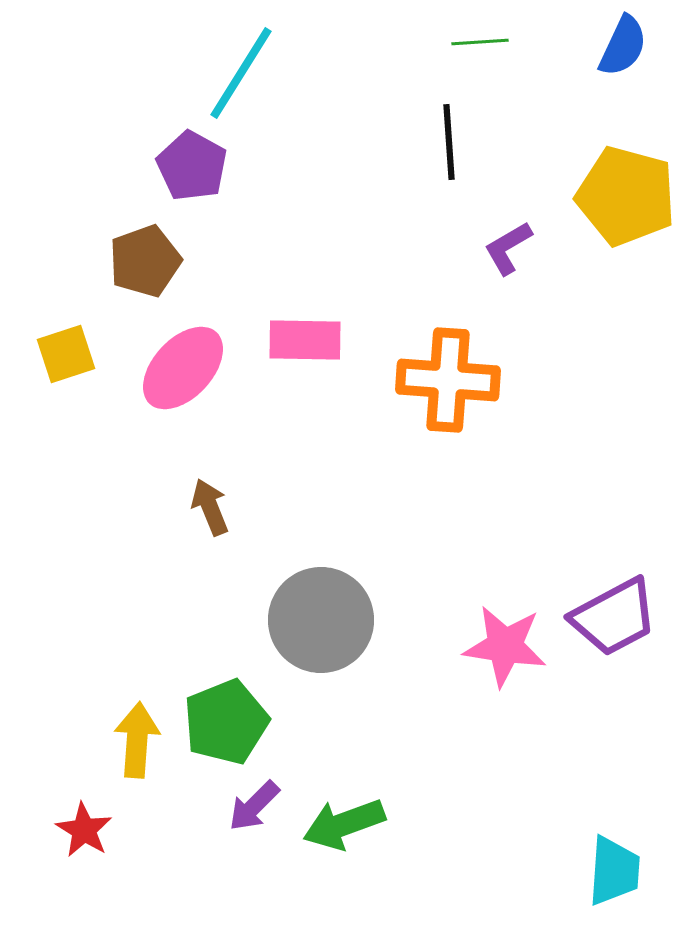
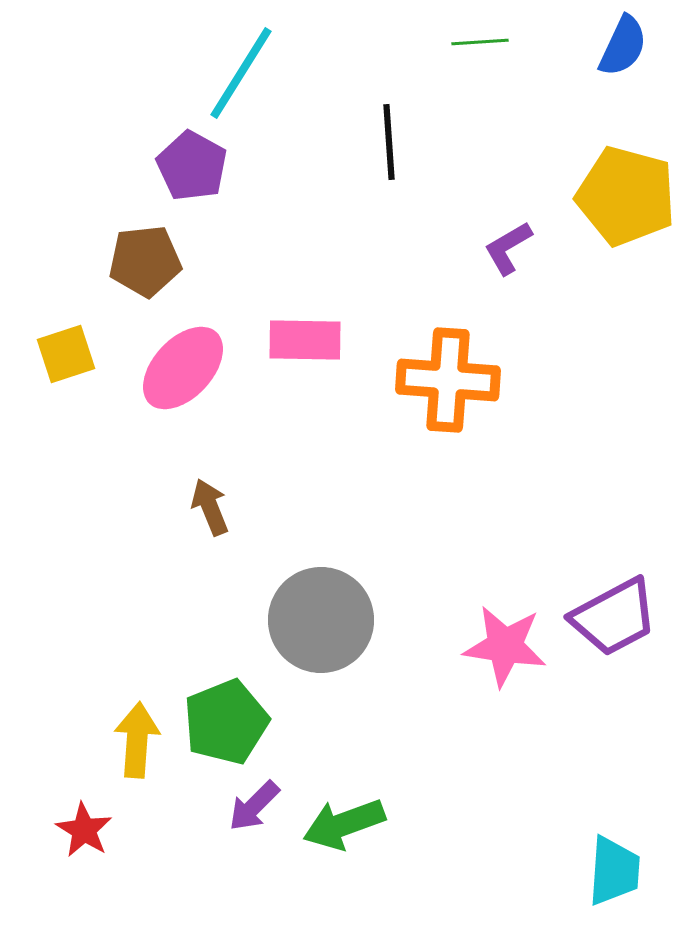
black line: moved 60 px left
brown pentagon: rotated 14 degrees clockwise
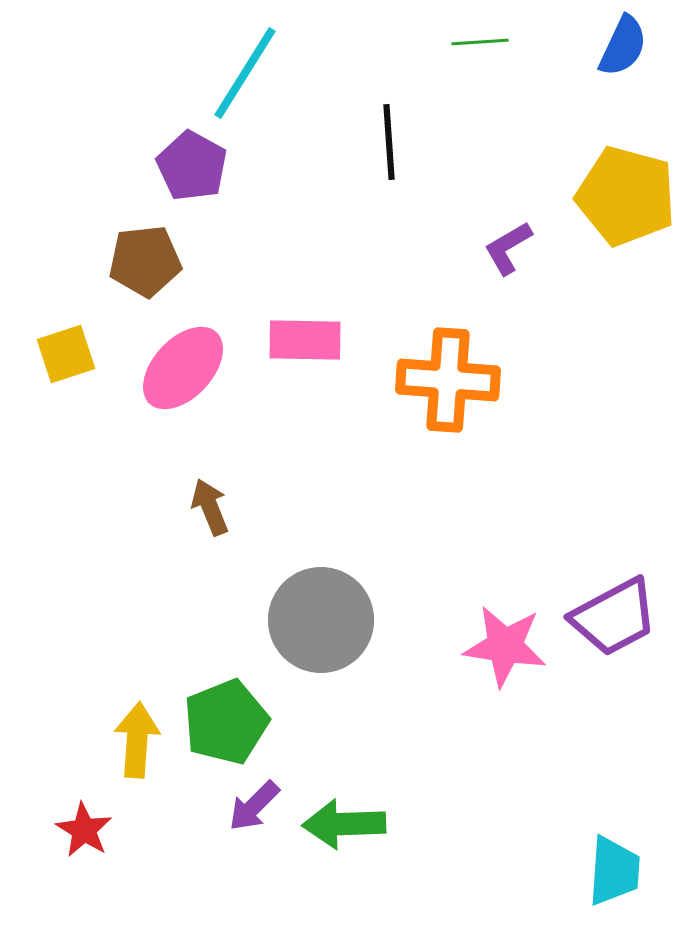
cyan line: moved 4 px right
green arrow: rotated 18 degrees clockwise
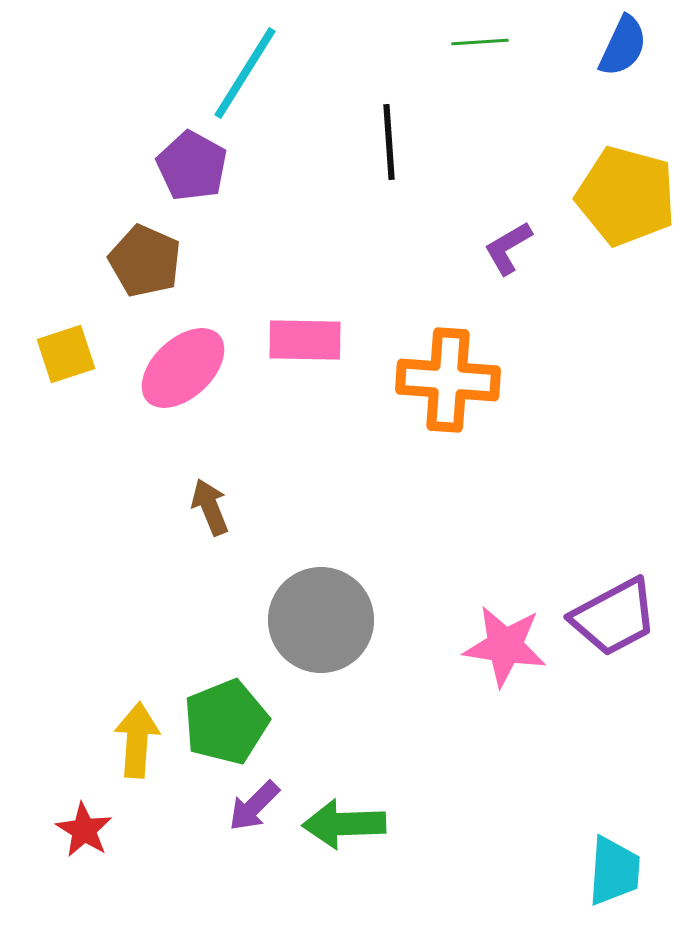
brown pentagon: rotated 30 degrees clockwise
pink ellipse: rotated 4 degrees clockwise
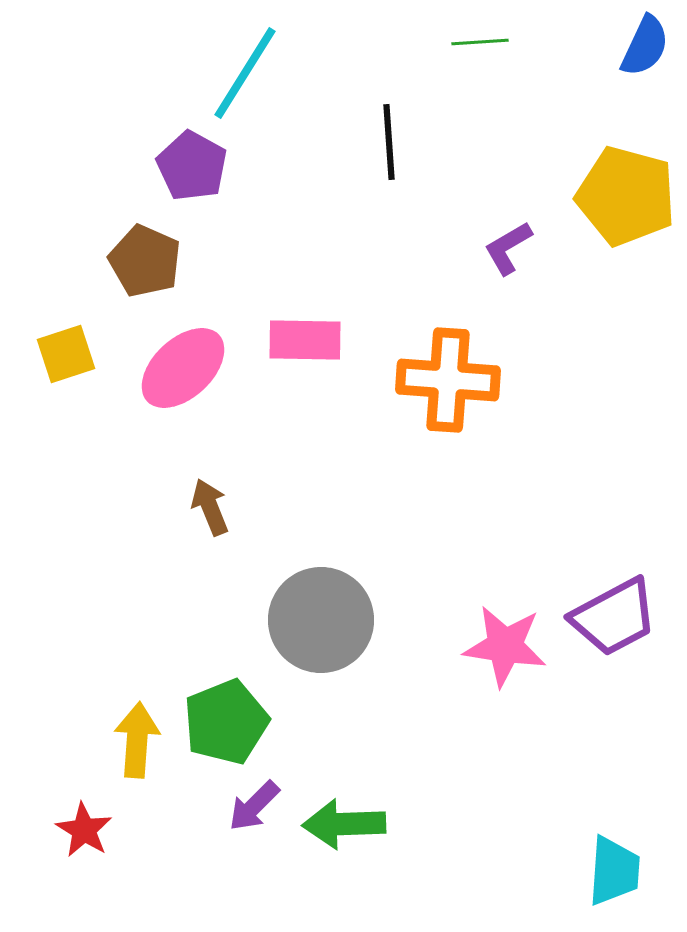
blue semicircle: moved 22 px right
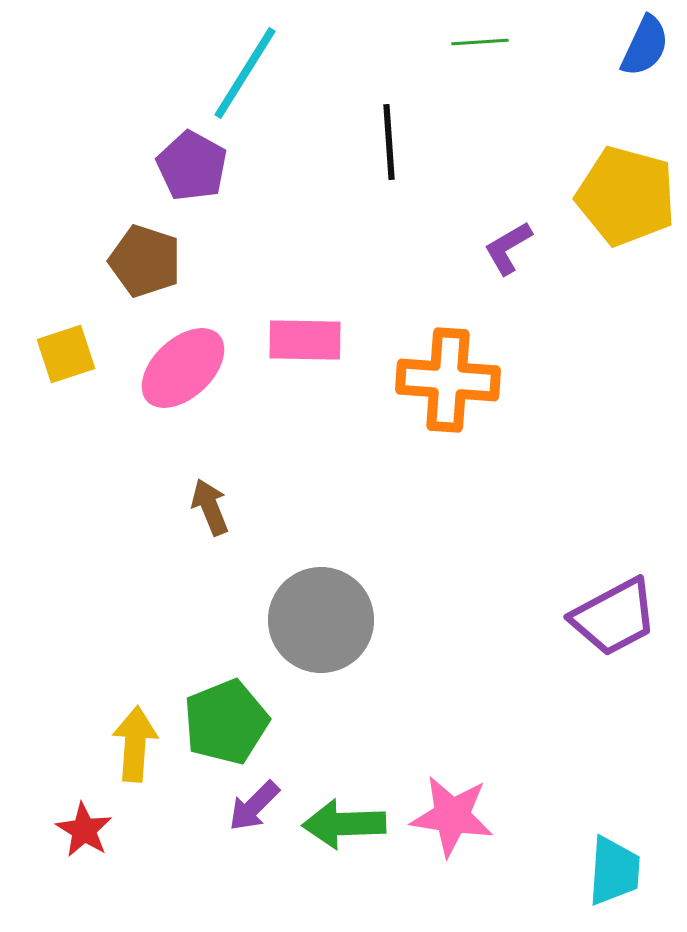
brown pentagon: rotated 6 degrees counterclockwise
pink star: moved 53 px left, 170 px down
yellow arrow: moved 2 px left, 4 px down
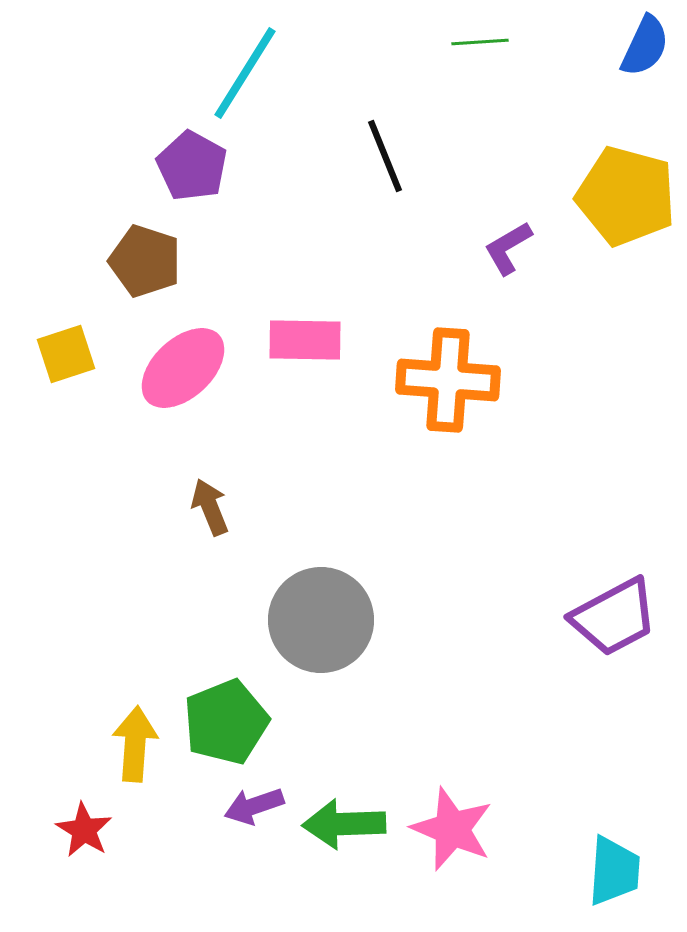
black line: moved 4 px left, 14 px down; rotated 18 degrees counterclockwise
purple arrow: rotated 26 degrees clockwise
pink star: moved 13 px down; rotated 14 degrees clockwise
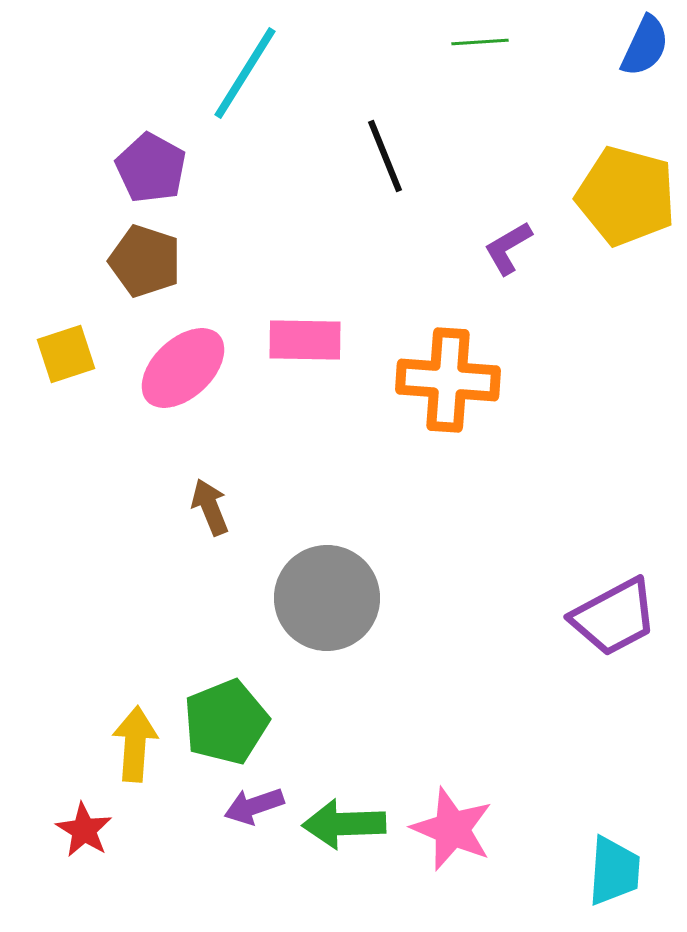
purple pentagon: moved 41 px left, 2 px down
gray circle: moved 6 px right, 22 px up
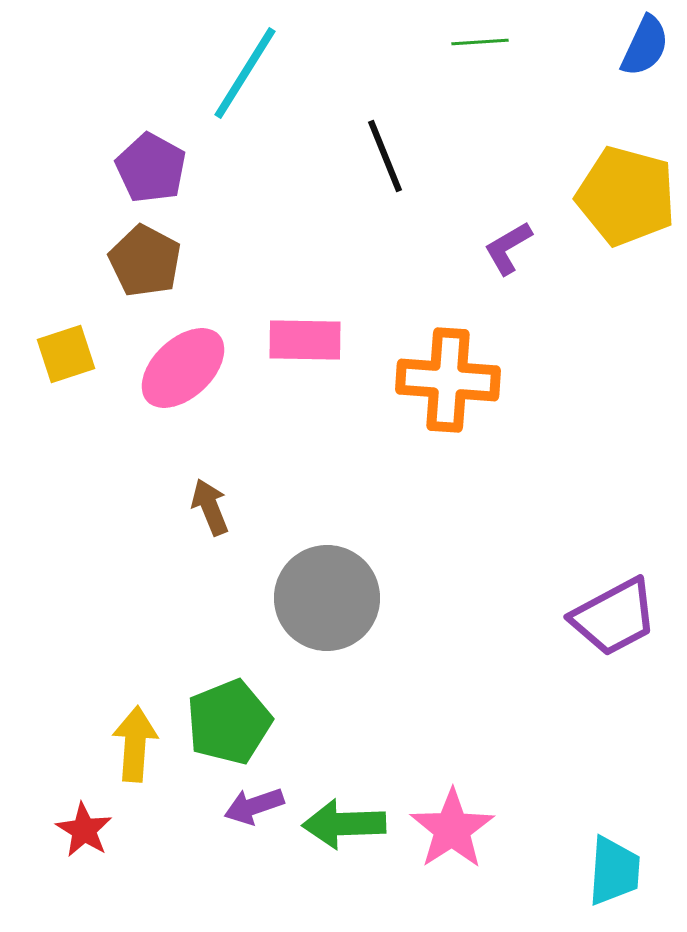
brown pentagon: rotated 10 degrees clockwise
green pentagon: moved 3 px right
pink star: rotated 16 degrees clockwise
